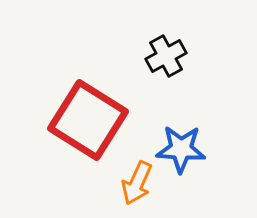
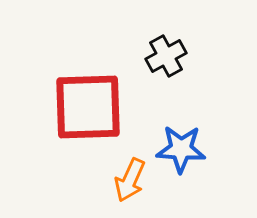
red square: moved 13 px up; rotated 34 degrees counterclockwise
orange arrow: moved 7 px left, 3 px up
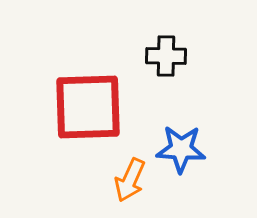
black cross: rotated 30 degrees clockwise
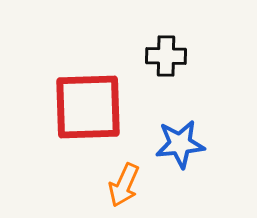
blue star: moved 1 px left, 5 px up; rotated 9 degrees counterclockwise
orange arrow: moved 6 px left, 5 px down
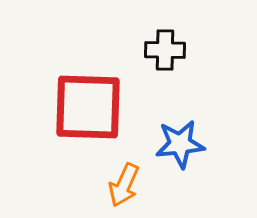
black cross: moved 1 px left, 6 px up
red square: rotated 4 degrees clockwise
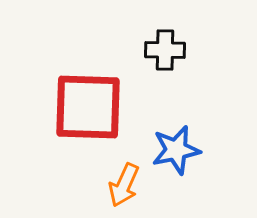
blue star: moved 4 px left, 6 px down; rotated 6 degrees counterclockwise
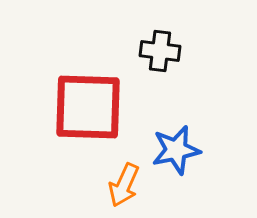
black cross: moved 5 px left, 1 px down; rotated 6 degrees clockwise
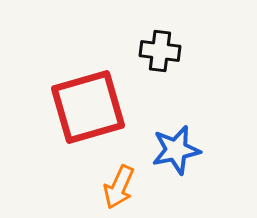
red square: rotated 18 degrees counterclockwise
orange arrow: moved 5 px left, 2 px down
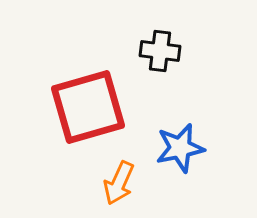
blue star: moved 4 px right, 2 px up
orange arrow: moved 4 px up
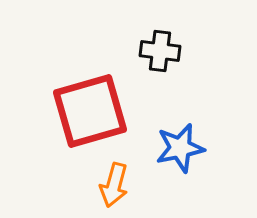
red square: moved 2 px right, 4 px down
orange arrow: moved 5 px left, 2 px down; rotated 9 degrees counterclockwise
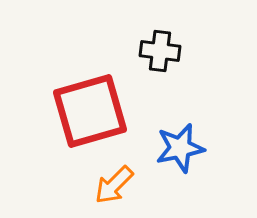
orange arrow: rotated 30 degrees clockwise
